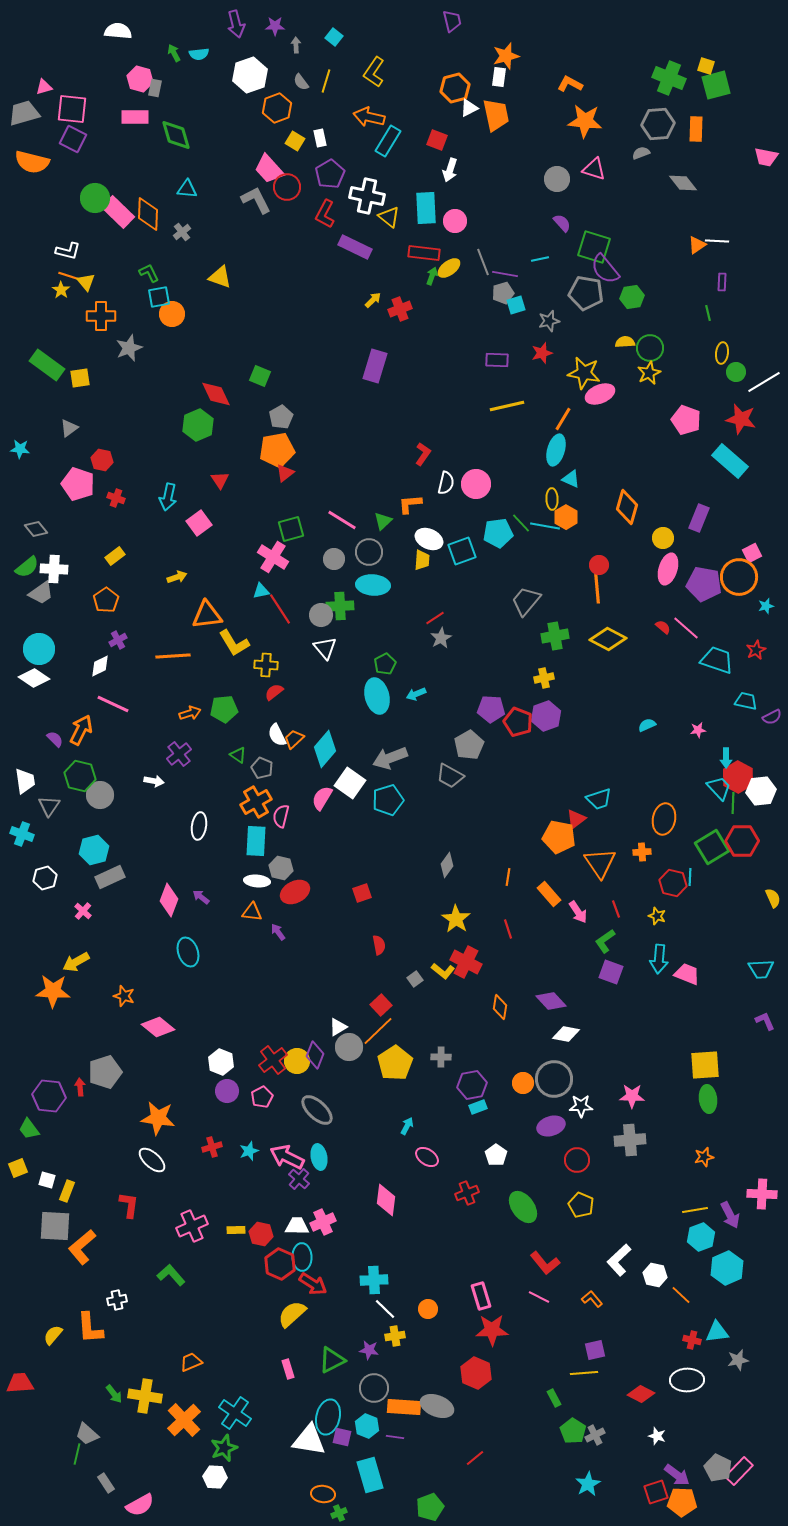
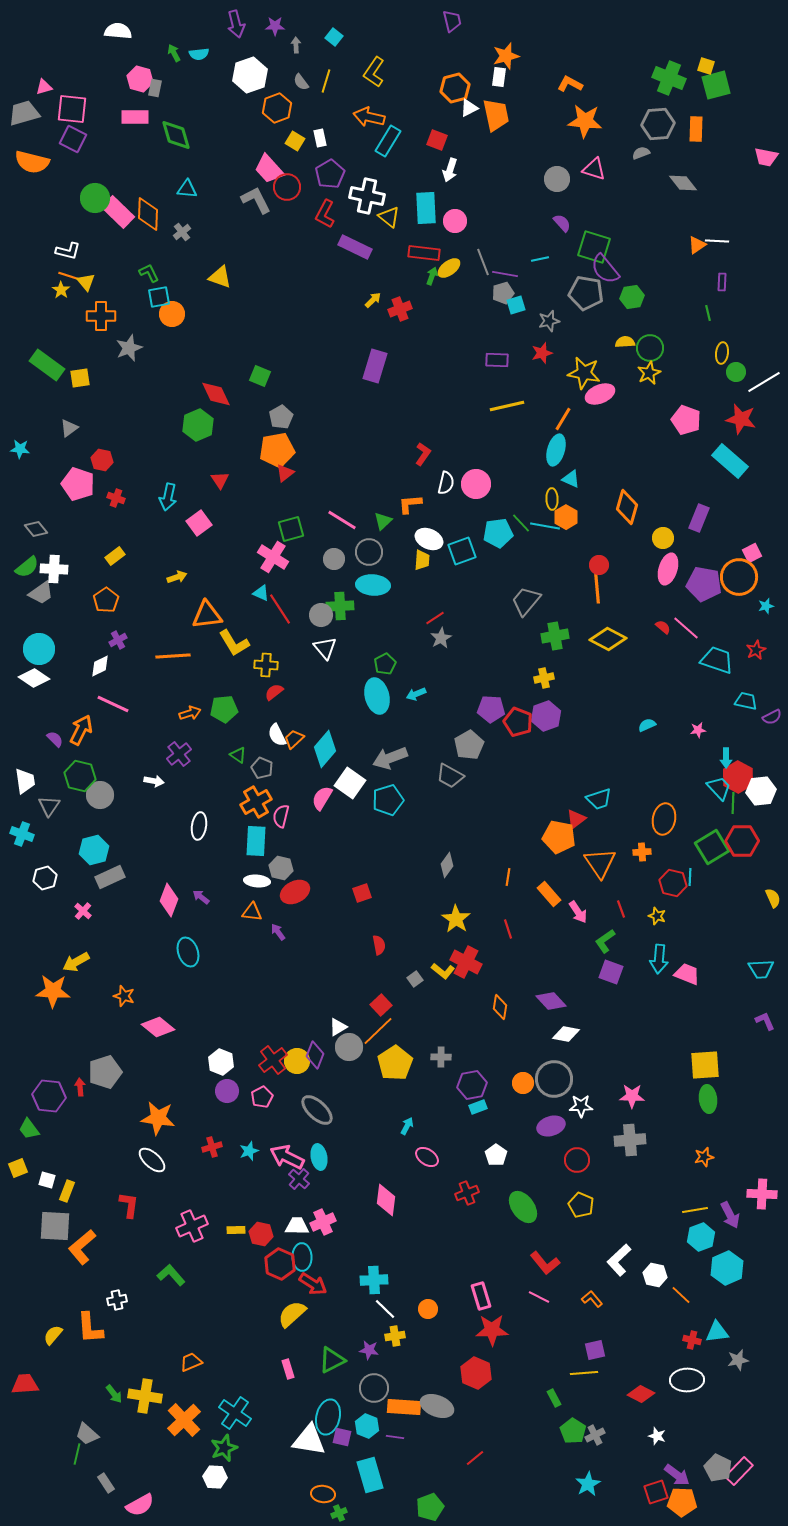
cyan triangle at (261, 591): moved 2 px down; rotated 36 degrees clockwise
red line at (616, 909): moved 5 px right
red trapezoid at (20, 1383): moved 5 px right, 1 px down
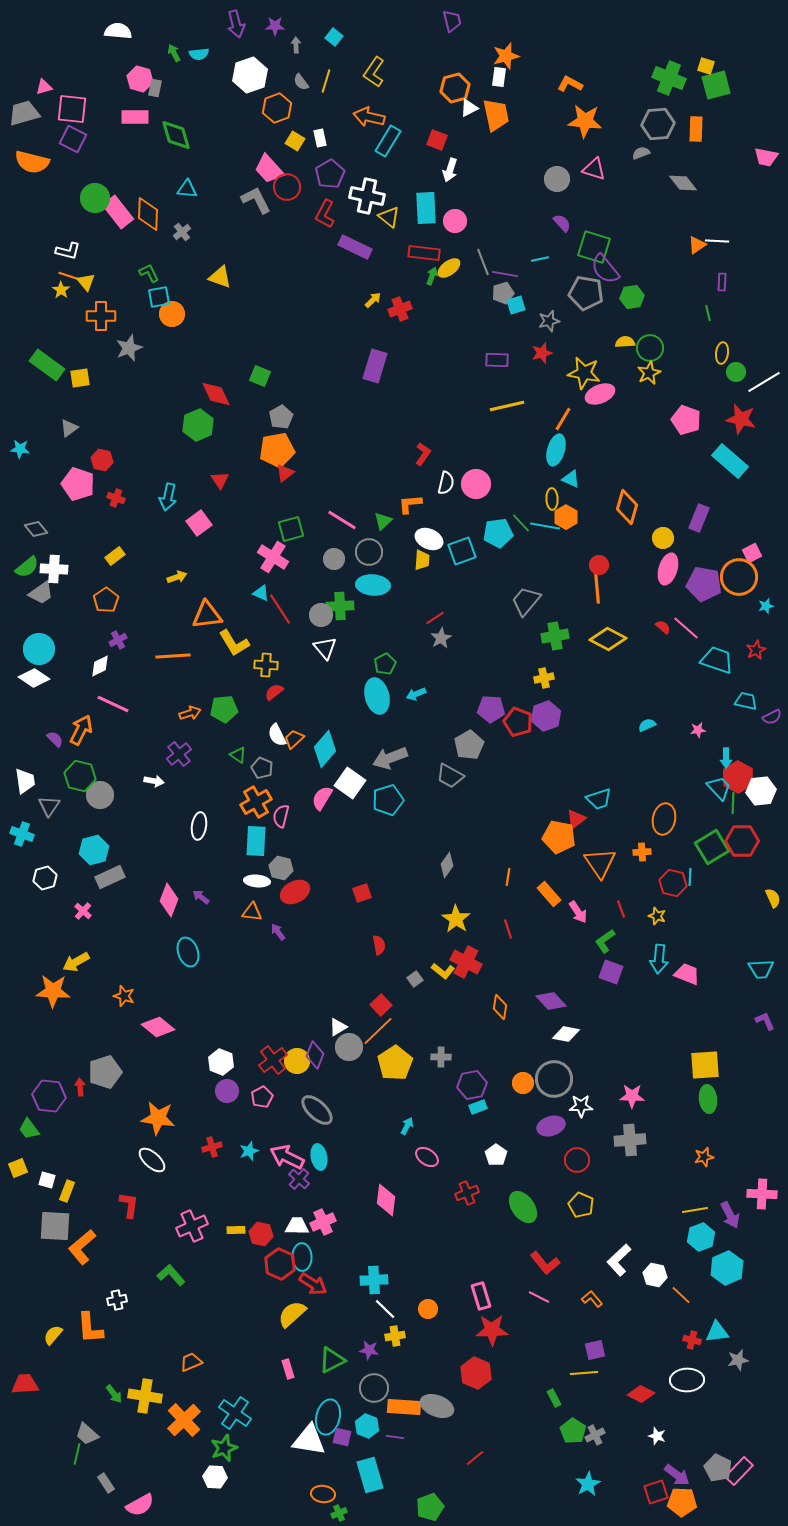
pink rectangle at (118, 212): rotated 8 degrees clockwise
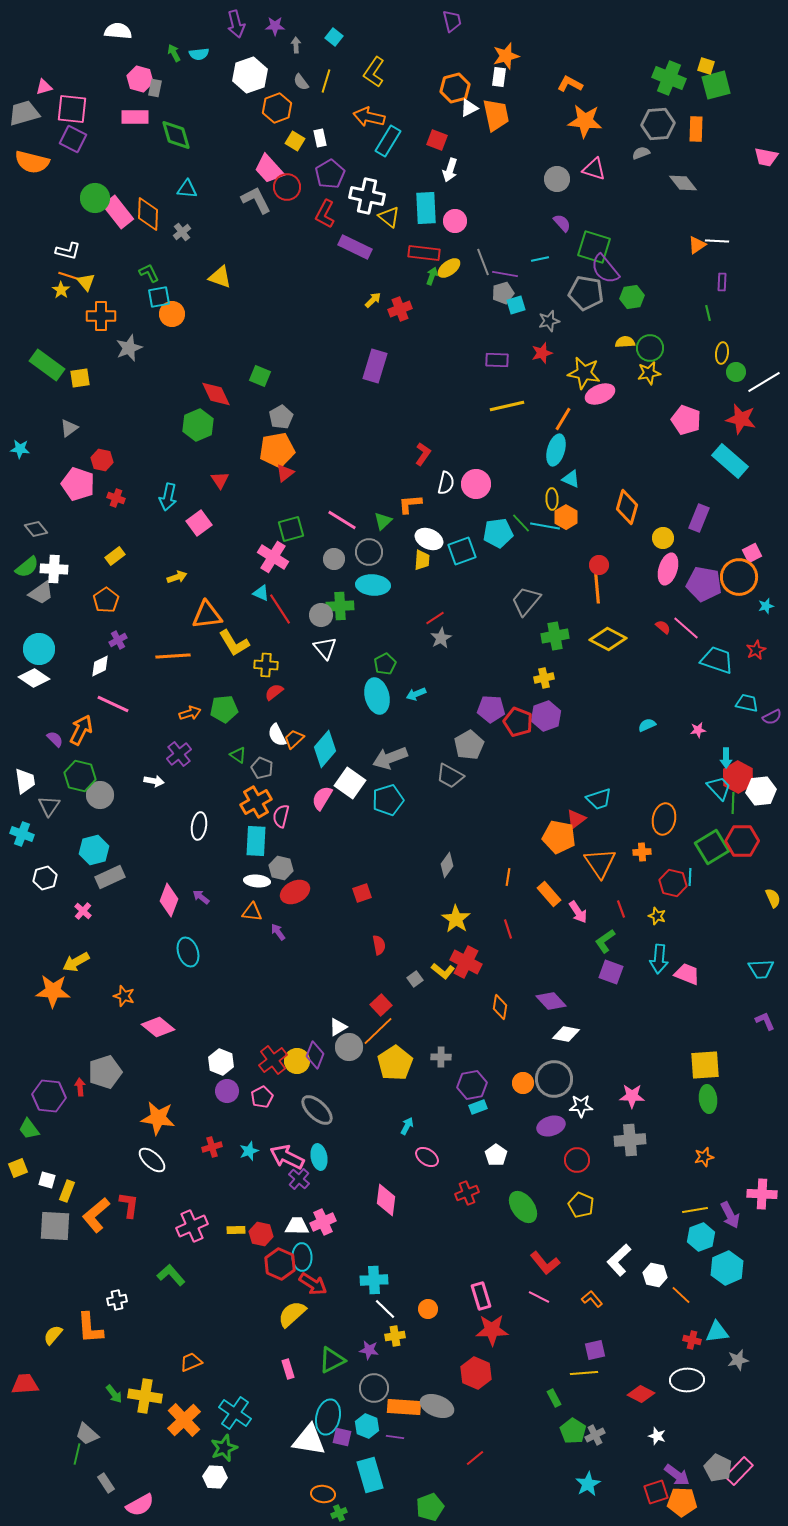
yellow star at (649, 373): rotated 15 degrees clockwise
cyan trapezoid at (746, 701): moved 1 px right, 2 px down
orange L-shape at (82, 1247): moved 14 px right, 32 px up
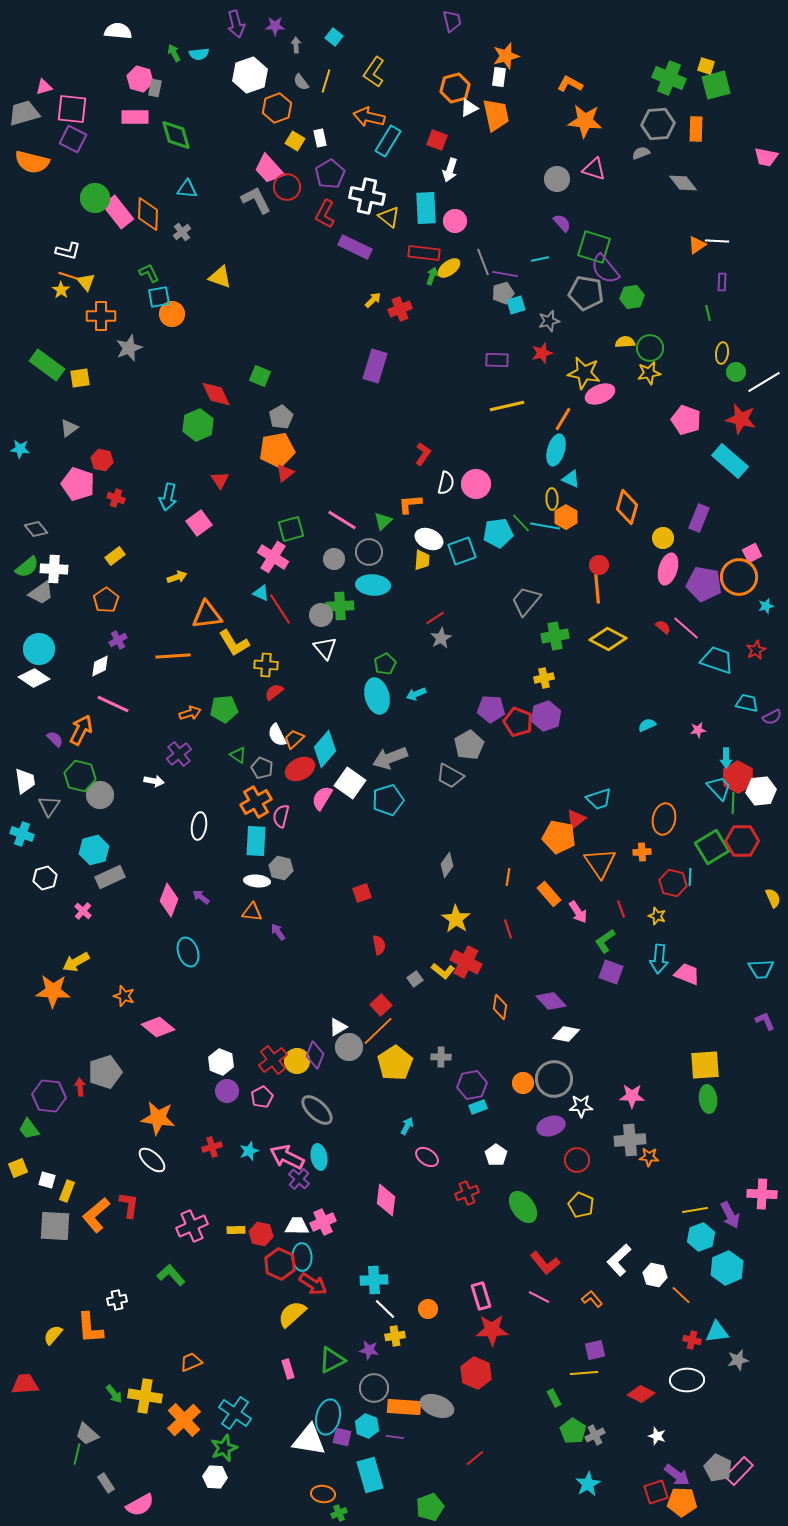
red ellipse at (295, 892): moved 5 px right, 123 px up
orange star at (704, 1157): moved 55 px left; rotated 18 degrees clockwise
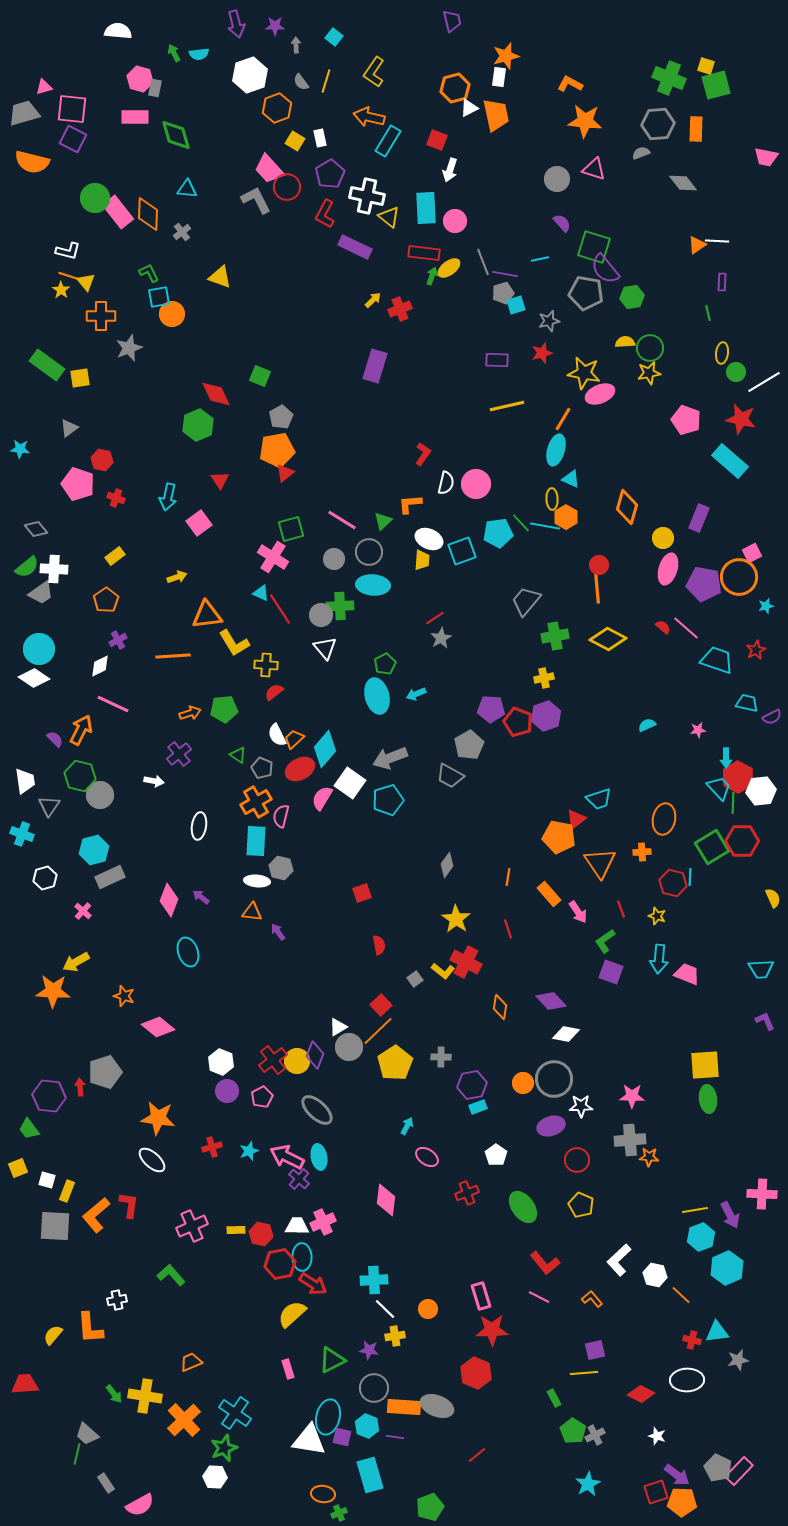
red hexagon at (280, 1264): rotated 24 degrees clockwise
red line at (475, 1458): moved 2 px right, 3 px up
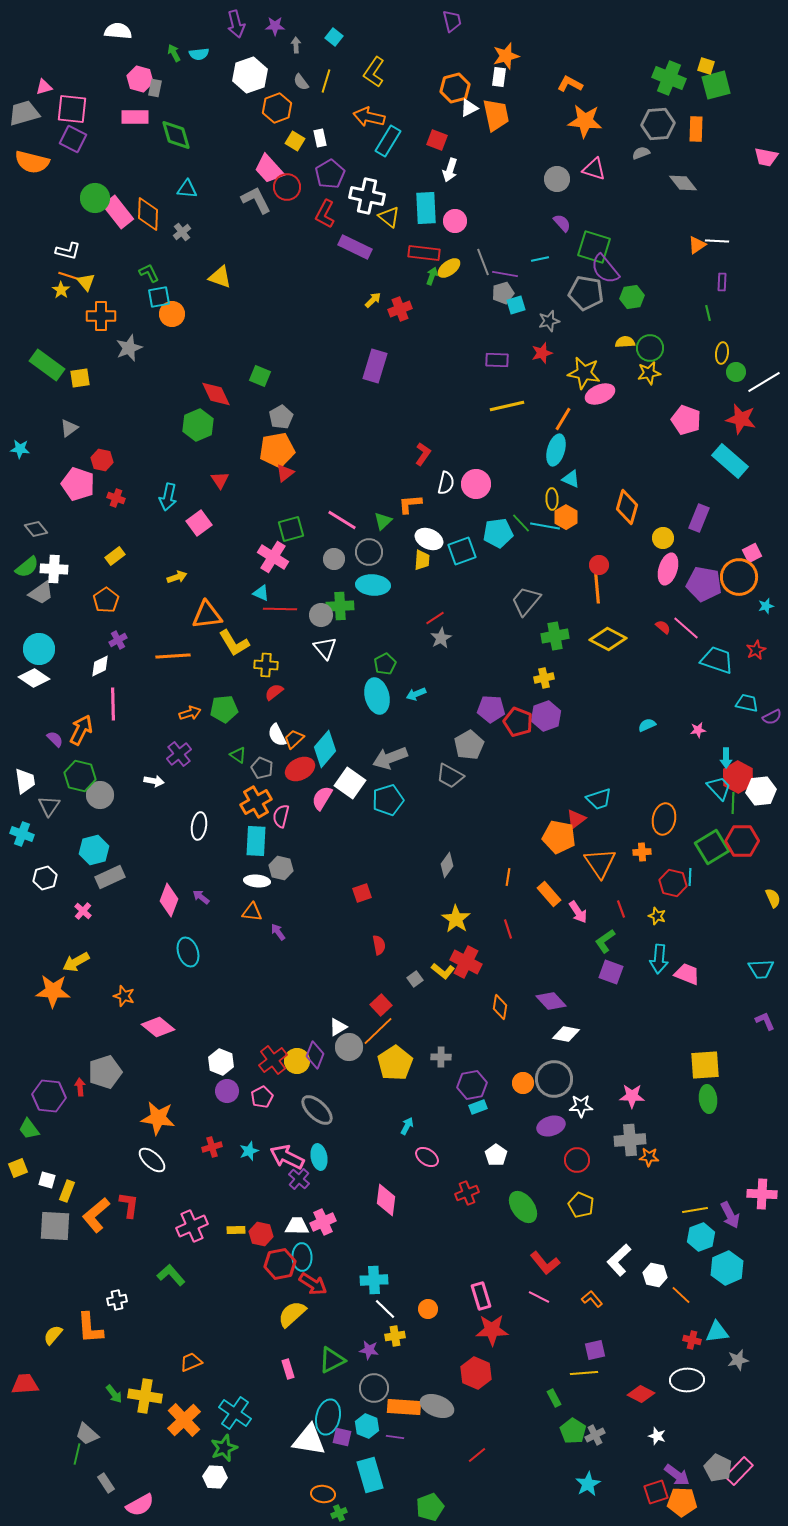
red line at (280, 609): rotated 56 degrees counterclockwise
pink line at (113, 704): rotated 64 degrees clockwise
